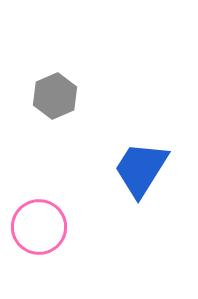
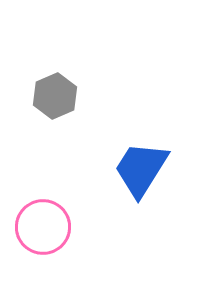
pink circle: moved 4 px right
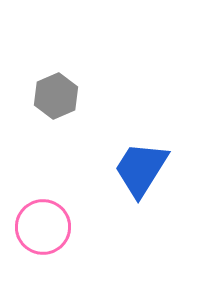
gray hexagon: moved 1 px right
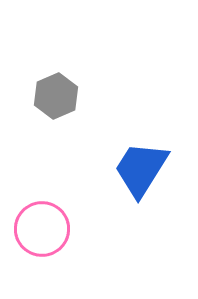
pink circle: moved 1 px left, 2 px down
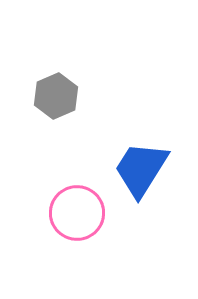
pink circle: moved 35 px right, 16 px up
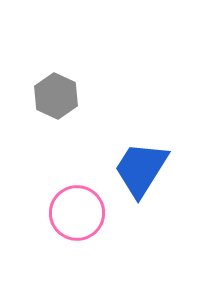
gray hexagon: rotated 12 degrees counterclockwise
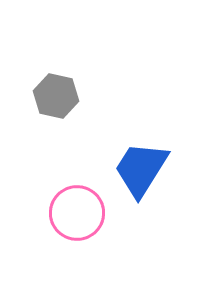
gray hexagon: rotated 12 degrees counterclockwise
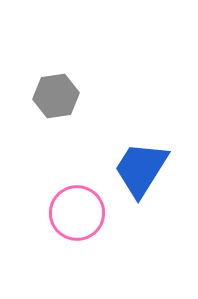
gray hexagon: rotated 21 degrees counterclockwise
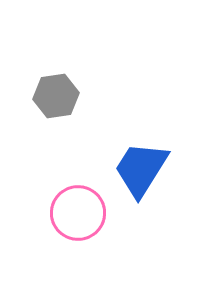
pink circle: moved 1 px right
